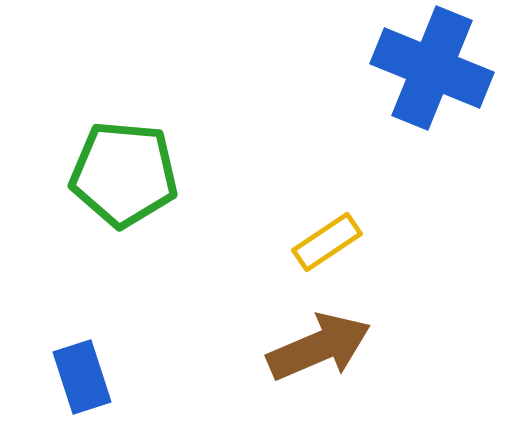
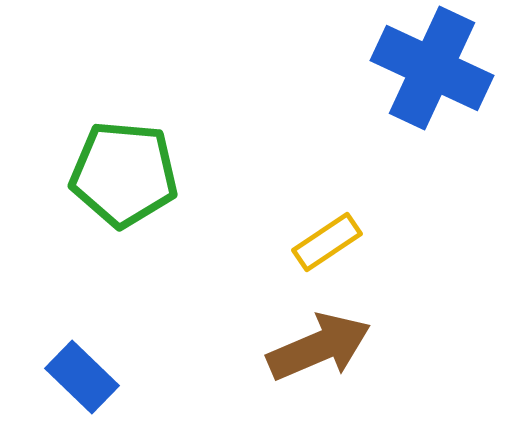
blue cross: rotated 3 degrees clockwise
blue rectangle: rotated 28 degrees counterclockwise
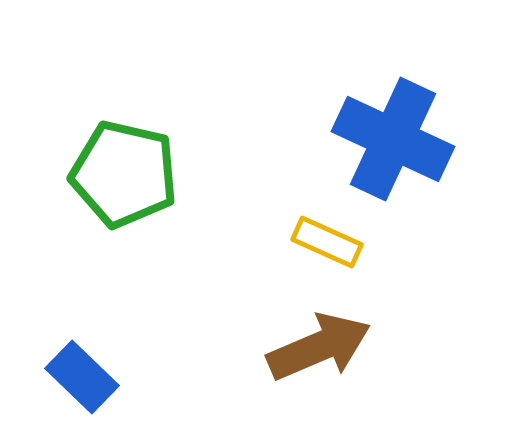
blue cross: moved 39 px left, 71 px down
green pentagon: rotated 8 degrees clockwise
yellow rectangle: rotated 58 degrees clockwise
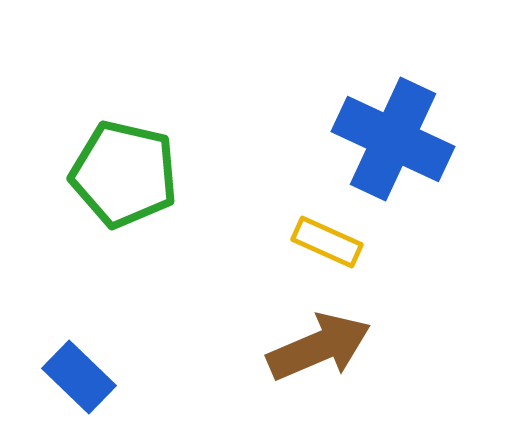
blue rectangle: moved 3 px left
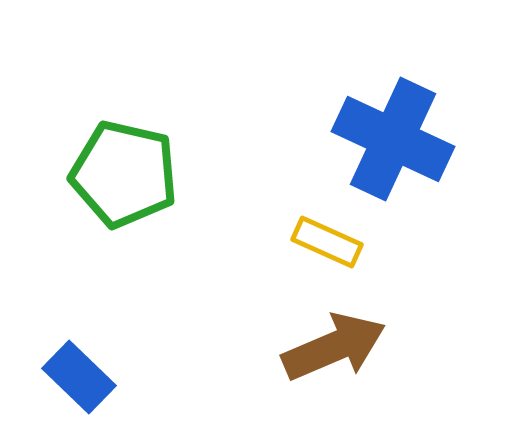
brown arrow: moved 15 px right
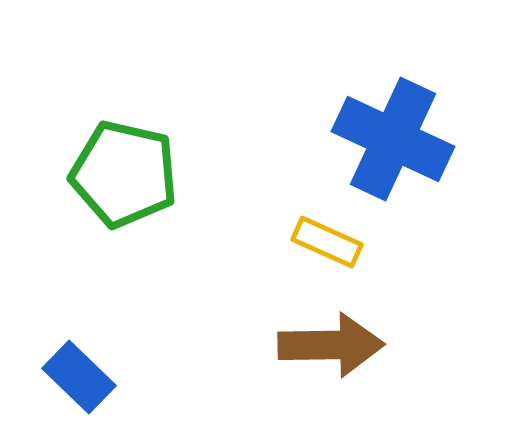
brown arrow: moved 3 px left, 2 px up; rotated 22 degrees clockwise
